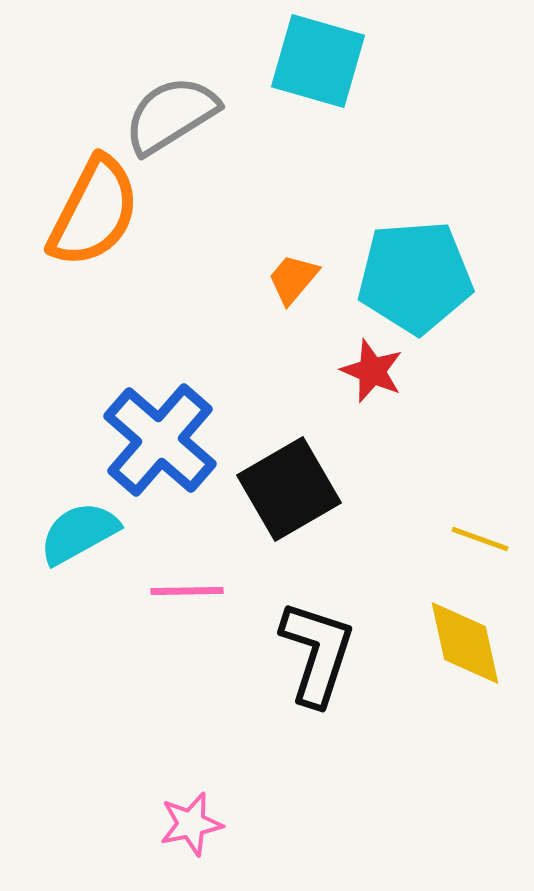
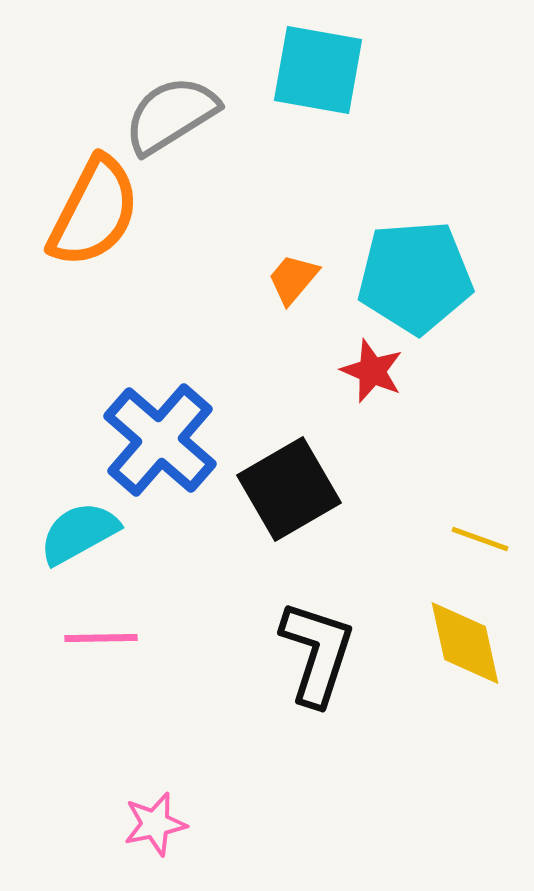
cyan square: moved 9 px down; rotated 6 degrees counterclockwise
pink line: moved 86 px left, 47 px down
pink star: moved 36 px left
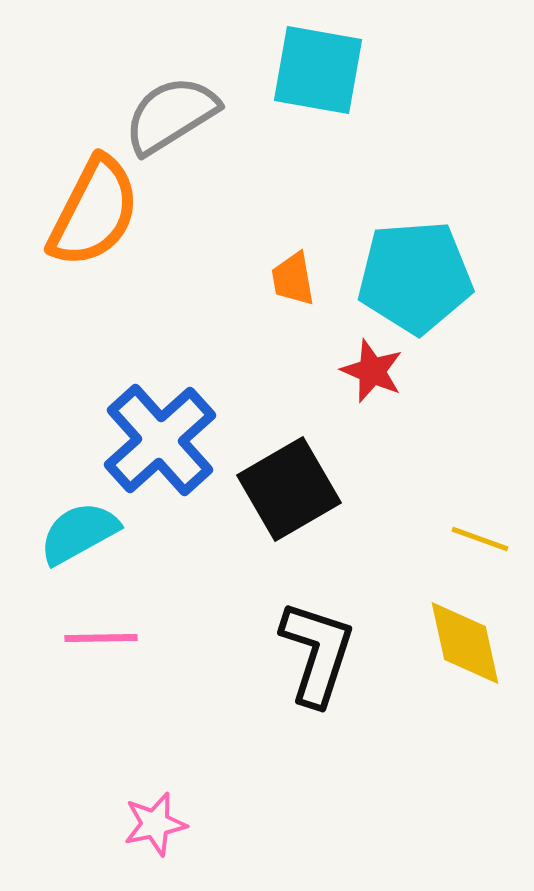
orange trapezoid: rotated 50 degrees counterclockwise
blue cross: rotated 7 degrees clockwise
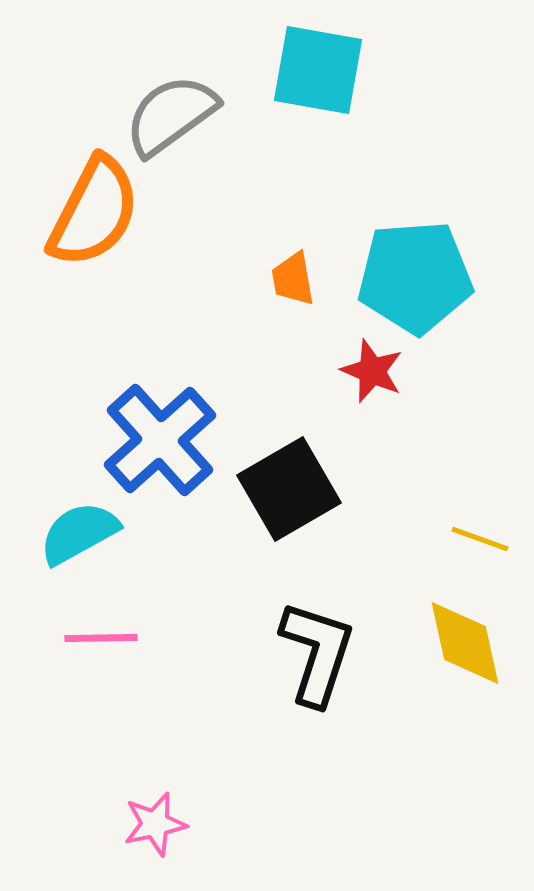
gray semicircle: rotated 4 degrees counterclockwise
